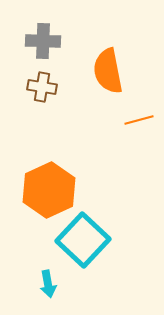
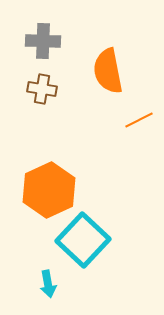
brown cross: moved 2 px down
orange line: rotated 12 degrees counterclockwise
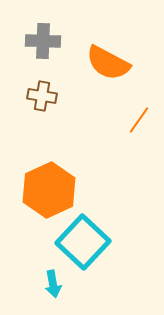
orange semicircle: moved 8 px up; rotated 51 degrees counterclockwise
brown cross: moved 7 px down
orange line: rotated 28 degrees counterclockwise
cyan square: moved 2 px down
cyan arrow: moved 5 px right
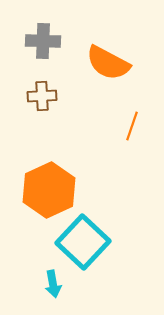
brown cross: rotated 12 degrees counterclockwise
orange line: moved 7 px left, 6 px down; rotated 16 degrees counterclockwise
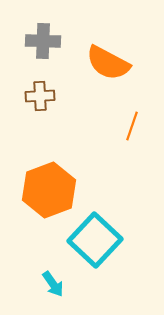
brown cross: moved 2 px left
orange hexagon: rotated 4 degrees clockwise
cyan square: moved 12 px right, 2 px up
cyan arrow: rotated 24 degrees counterclockwise
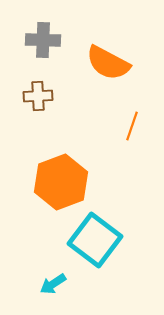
gray cross: moved 1 px up
brown cross: moved 2 px left
orange hexagon: moved 12 px right, 8 px up
cyan square: rotated 6 degrees counterclockwise
cyan arrow: rotated 92 degrees clockwise
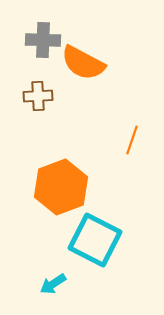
orange semicircle: moved 25 px left
orange line: moved 14 px down
orange hexagon: moved 5 px down
cyan square: rotated 10 degrees counterclockwise
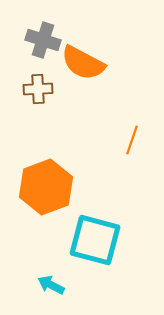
gray cross: rotated 16 degrees clockwise
brown cross: moved 7 px up
orange hexagon: moved 15 px left
cyan square: rotated 12 degrees counterclockwise
cyan arrow: moved 2 px left, 1 px down; rotated 60 degrees clockwise
